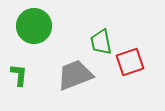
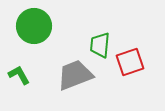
green trapezoid: moved 1 px left, 3 px down; rotated 16 degrees clockwise
green L-shape: rotated 35 degrees counterclockwise
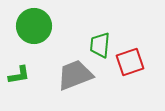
green L-shape: rotated 110 degrees clockwise
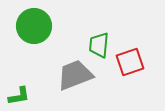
green trapezoid: moved 1 px left
green L-shape: moved 21 px down
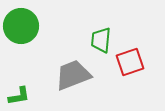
green circle: moved 13 px left
green trapezoid: moved 2 px right, 5 px up
gray trapezoid: moved 2 px left
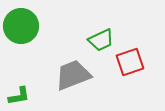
green trapezoid: rotated 120 degrees counterclockwise
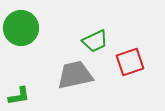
green circle: moved 2 px down
green trapezoid: moved 6 px left, 1 px down
gray trapezoid: moved 2 px right; rotated 9 degrees clockwise
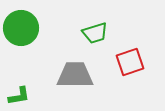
green trapezoid: moved 8 px up; rotated 8 degrees clockwise
gray trapezoid: rotated 12 degrees clockwise
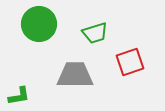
green circle: moved 18 px right, 4 px up
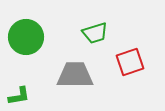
green circle: moved 13 px left, 13 px down
